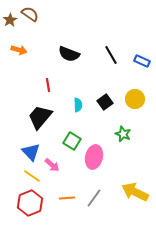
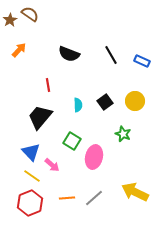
orange arrow: rotated 63 degrees counterclockwise
yellow circle: moved 2 px down
gray line: rotated 12 degrees clockwise
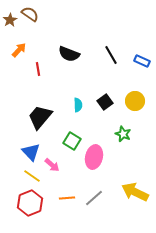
red line: moved 10 px left, 16 px up
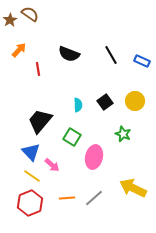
black trapezoid: moved 4 px down
green square: moved 4 px up
yellow arrow: moved 2 px left, 4 px up
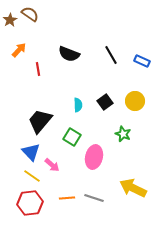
gray line: rotated 60 degrees clockwise
red hexagon: rotated 15 degrees clockwise
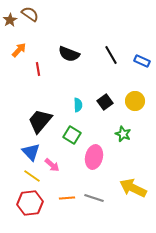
green square: moved 2 px up
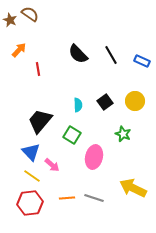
brown star: rotated 16 degrees counterclockwise
black semicircle: moved 9 px right; rotated 25 degrees clockwise
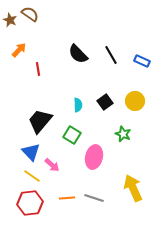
yellow arrow: rotated 40 degrees clockwise
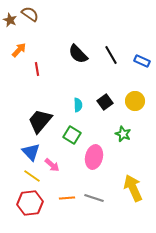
red line: moved 1 px left
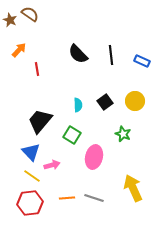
black line: rotated 24 degrees clockwise
pink arrow: rotated 56 degrees counterclockwise
